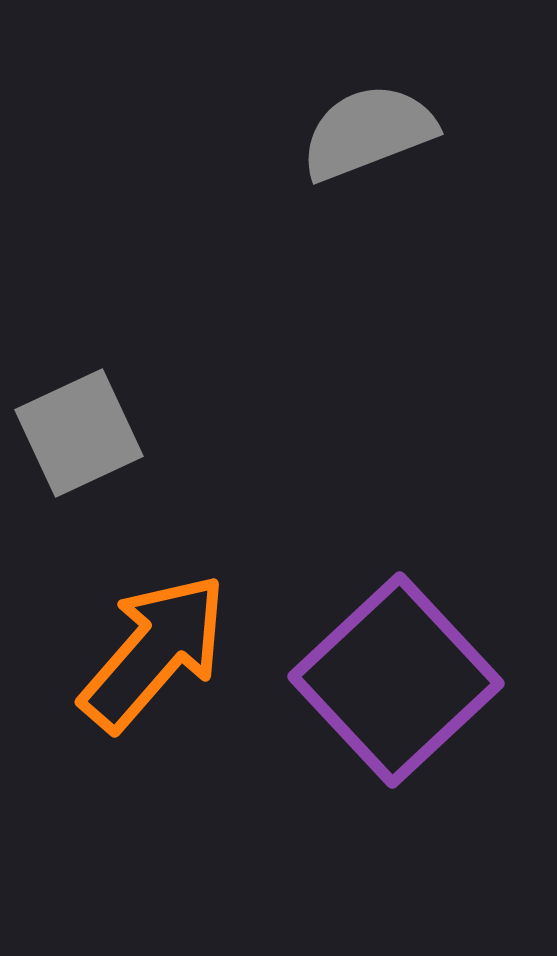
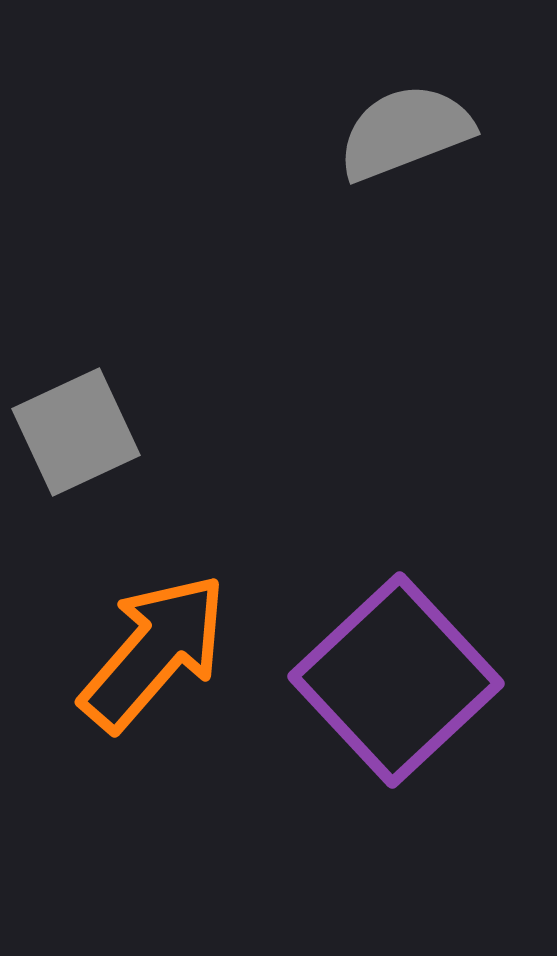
gray semicircle: moved 37 px right
gray square: moved 3 px left, 1 px up
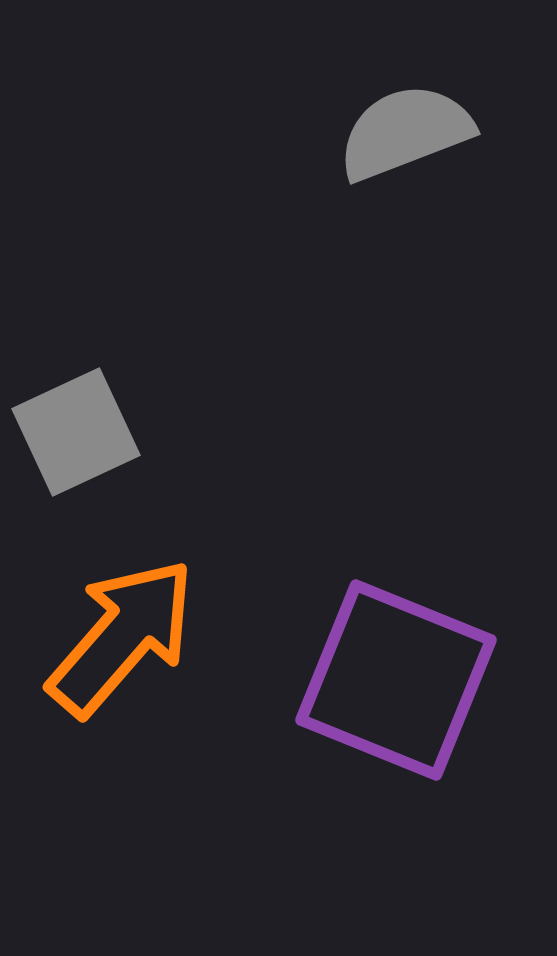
orange arrow: moved 32 px left, 15 px up
purple square: rotated 25 degrees counterclockwise
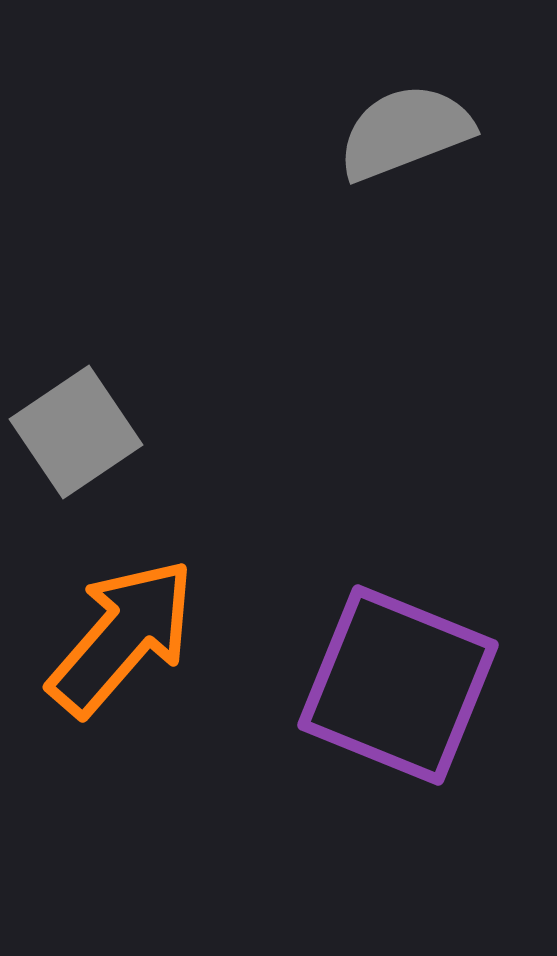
gray square: rotated 9 degrees counterclockwise
purple square: moved 2 px right, 5 px down
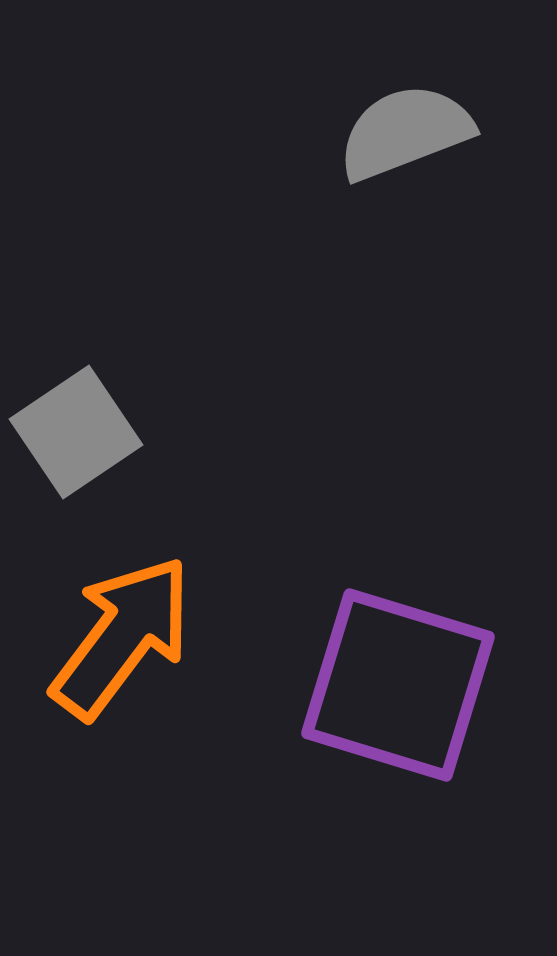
orange arrow: rotated 4 degrees counterclockwise
purple square: rotated 5 degrees counterclockwise
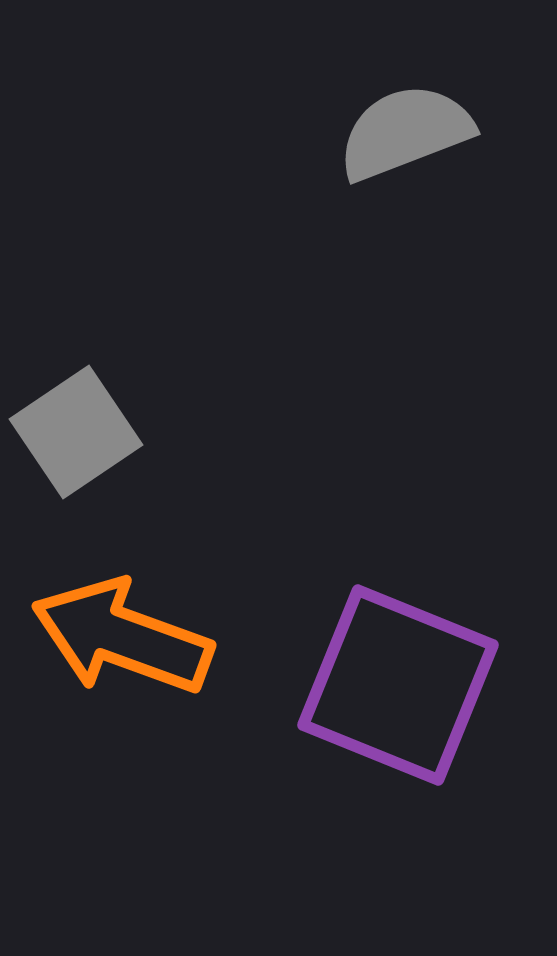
orange arrow: rotated 107 degrees counterclockwise
purple square: rotated 5 degrees clockwise
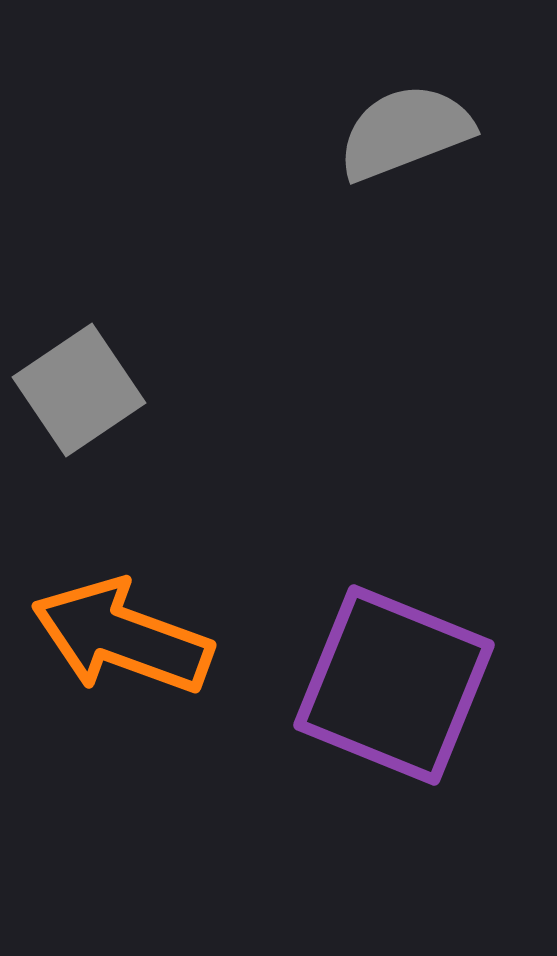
gray square: moved 3 px right, 42 px up
purple square: moved 4 px left
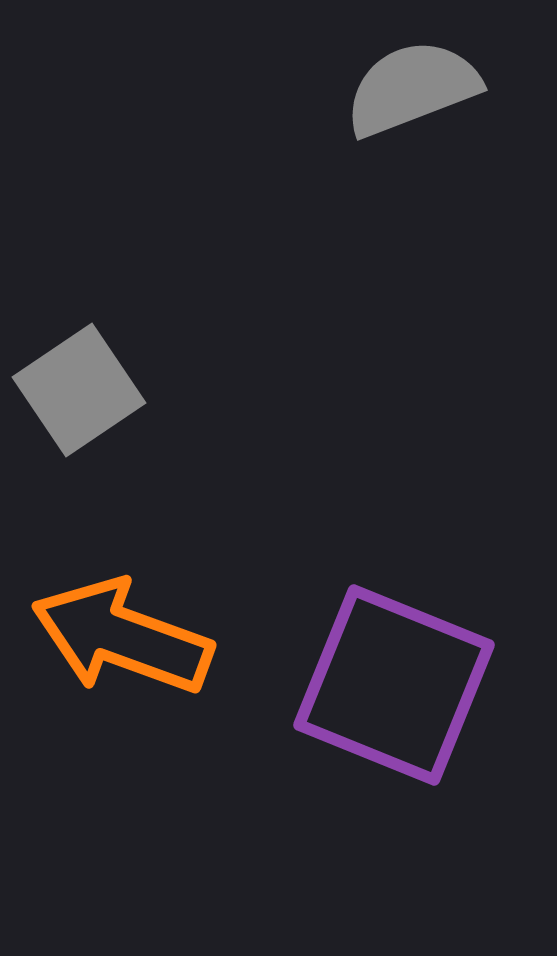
gray semicircle: moved 7 px right, 44 px up
